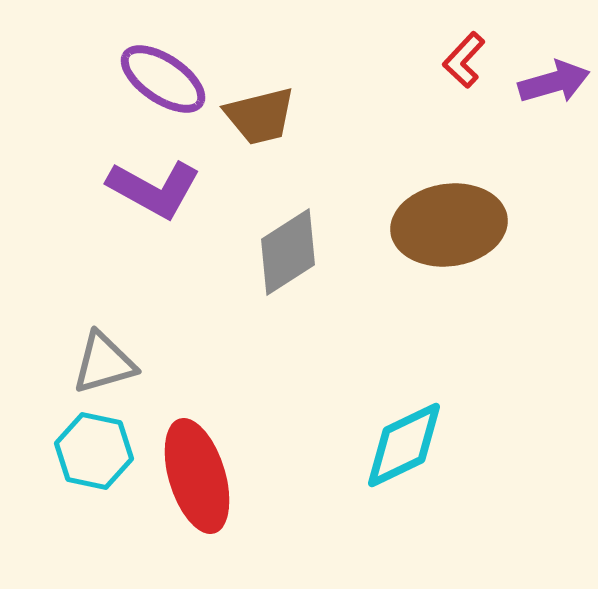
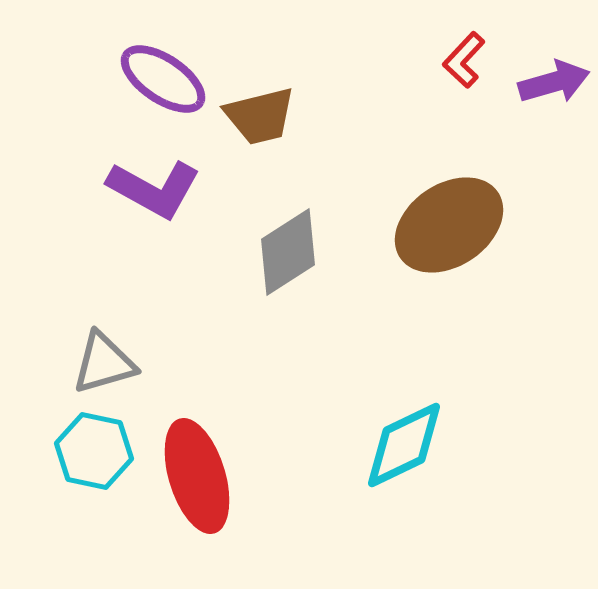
brown ellipse: rotated 26 degrees counterclockwise
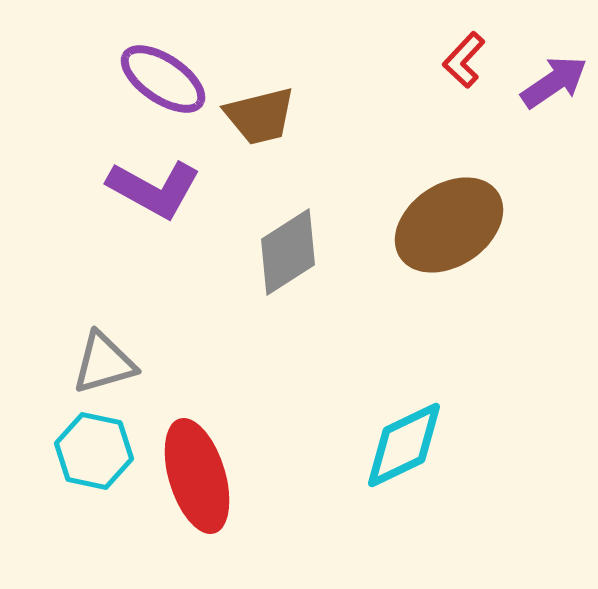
purple arrow: rotated 18 degrees counterclockwise
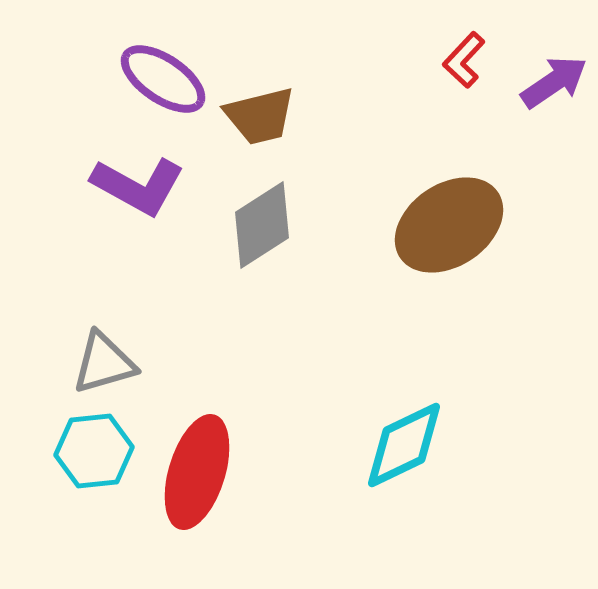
purple L-shape: moved 16 px left, 3 px up
gray diamond: moved 26 px left, 27 px up
cyan hexagon: rotated 18 degrees counterclockwise
red ellipse: moved 4 px up; rotated 34 degrees clockwise
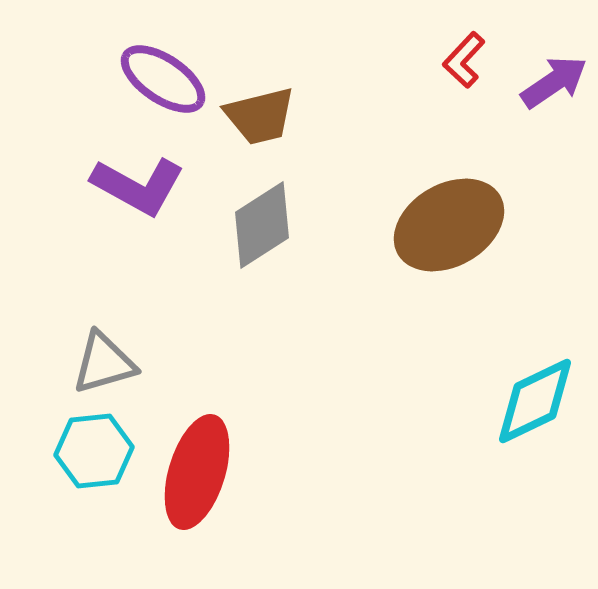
brown ellipse: rotated 4 degrees clockwise
cyan diamond: moved 131 px right, 44 px up
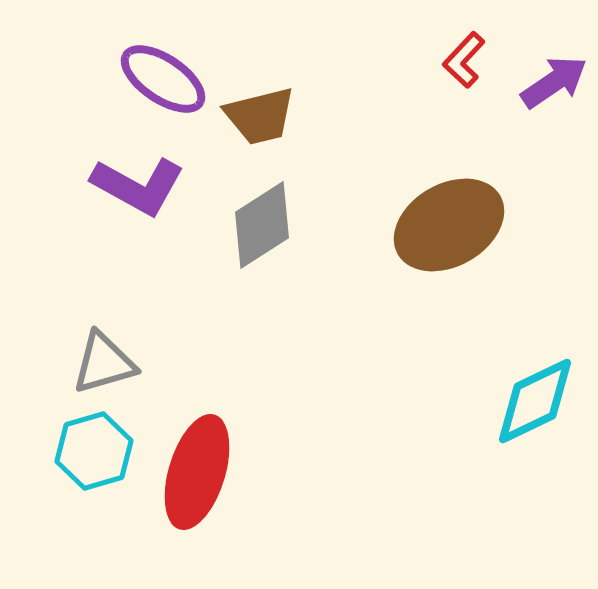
cyan hexagon: rotated 10 degrees counterclockwise
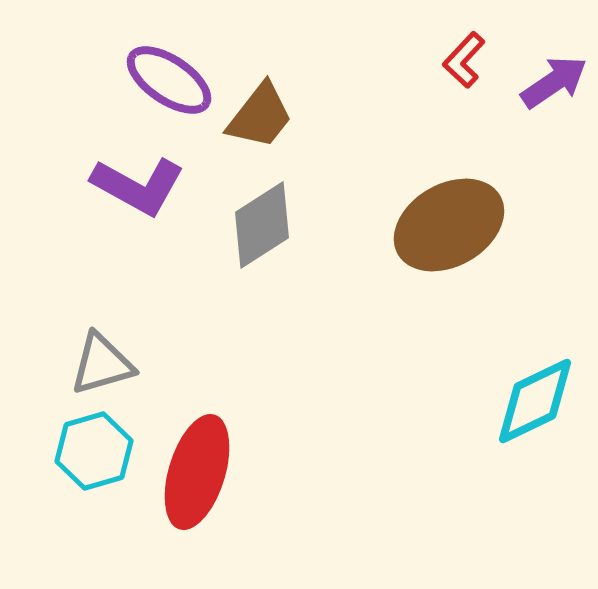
purple ellipse: moved 6 px right, 1 px down
brown trapezoid: rotated 38 degrees counterclockwise
gray triangle: moved 2 px left, 1 px down
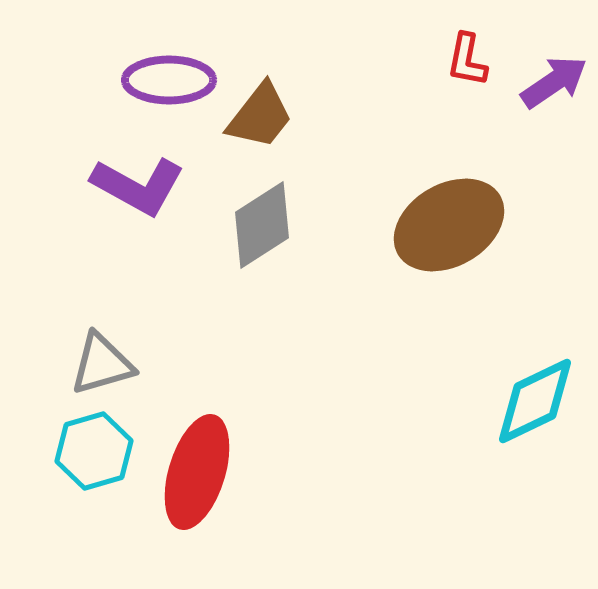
red L-shape: moved 3 px right; rotated 32 degrees counterclockwise
purple ellipse: rotated 34 degrees counterclockwise
